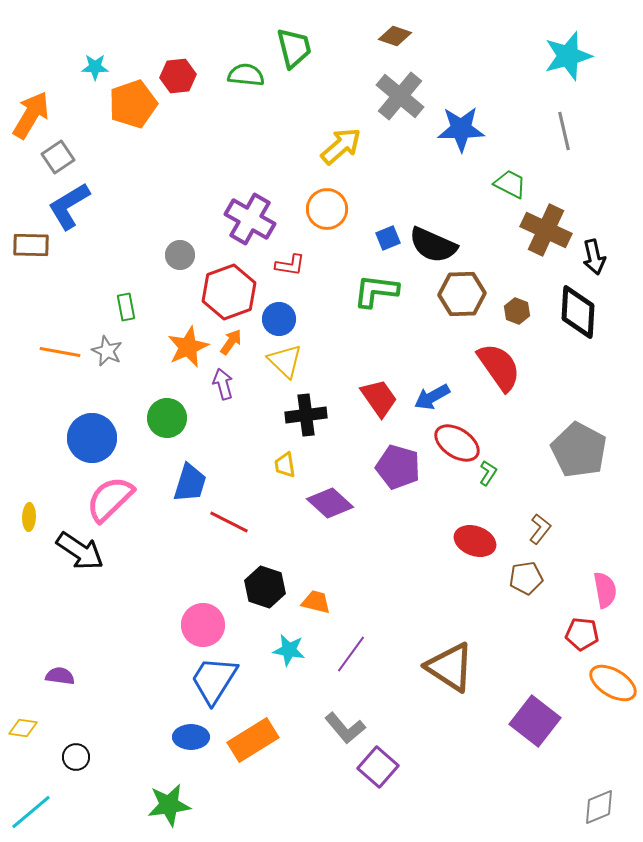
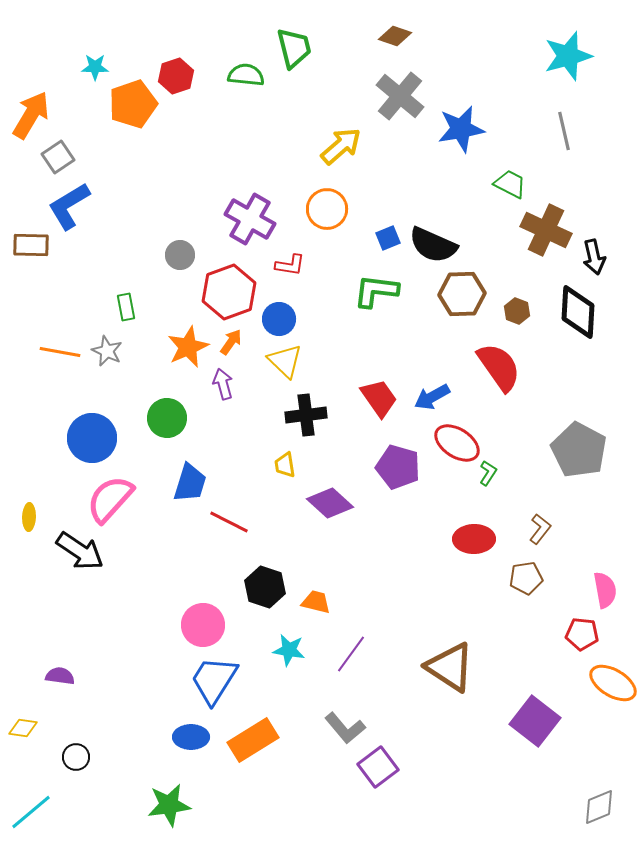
red hexagon at (178, 76): moved 2 px left; rotated 12 degrees counterclockwise
blue star at (461, 129): rotated 9 degrees counterclockwise
pink semicircle at (110, 499): rotated 4 degrees counterclockwise
red ellipse at (475, 541): moved 1 px left, 2 px up; rotated 21 degrees counterclockwise
purple square at (378, 767): rotated 12 degrees clockwise
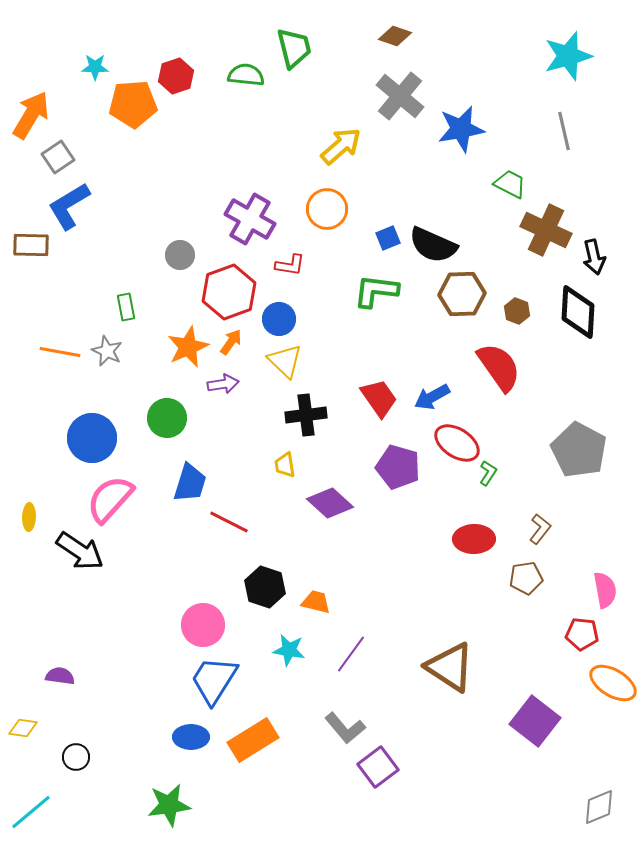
orange pentagon at (133, 104): rotated 15 degrees clockwise
purple arrow at (223, 384): rotated 96 degrees clockwise
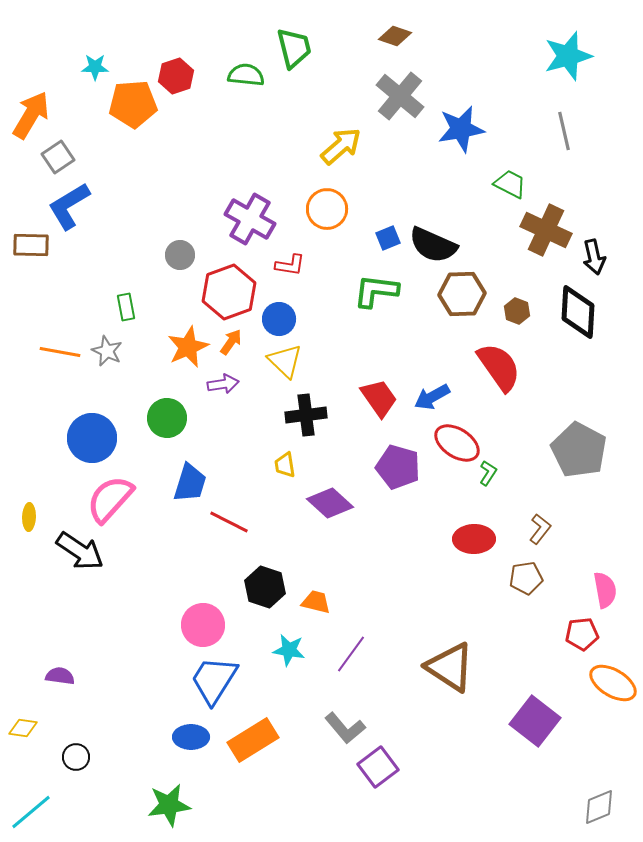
red pentagon at (582, 634): rotated 12 degrees counterclockwise
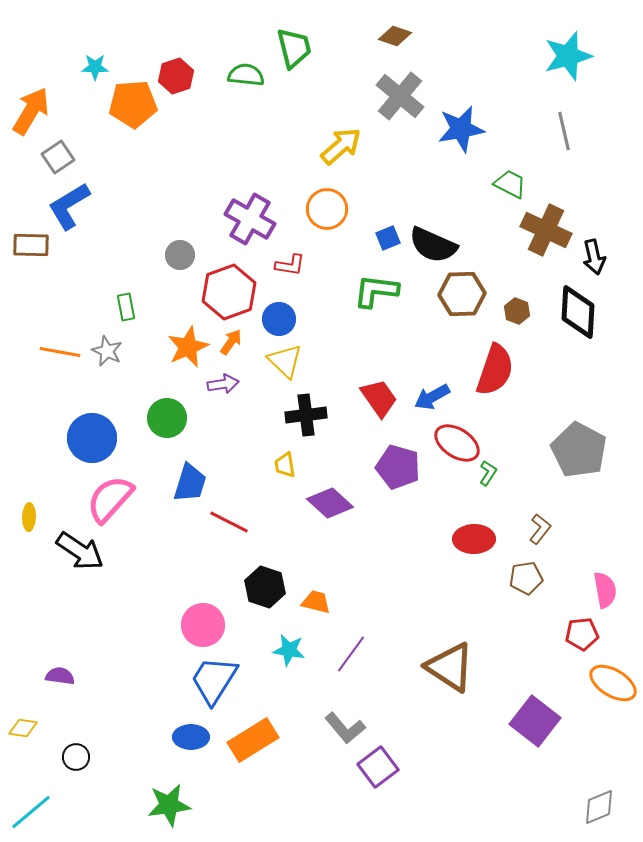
orange arrow at (31, 115): moved 4 px up
red semicircle at (499, 367): moved 4 px left, 3 px down; rotated 54 degrees clockwise
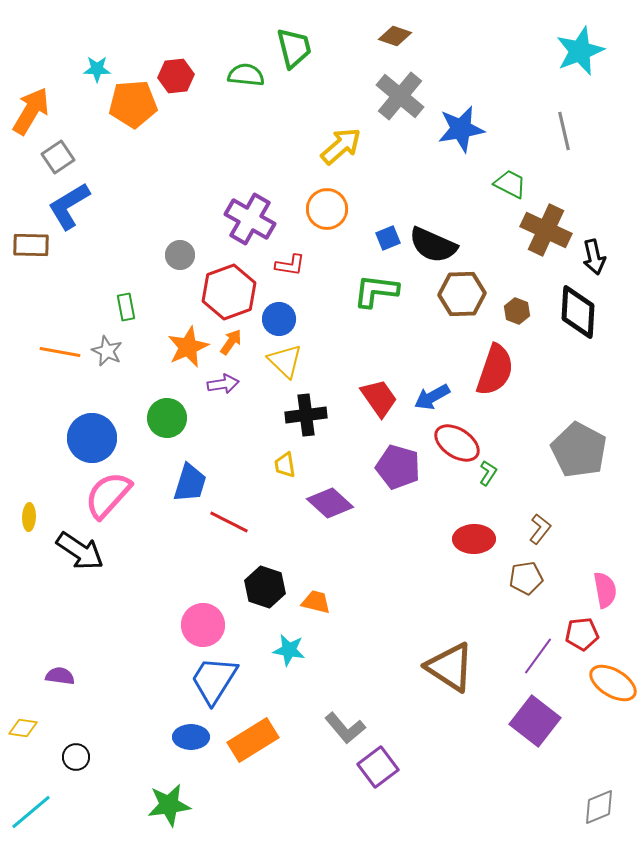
cyan star at (568, 56): moved 12 px right, 5 px up; rotated 6 degrees counterclockwise
cyan star at (95, 67): moved 2 px right, 2 px down
red hexagon at (176, 76): rotated 12 degrees clockwise
pink semicircle at (110, 499): moved 2 px left, 4 px up
purple line at (351, 654): moved 187 px right, 2 px down
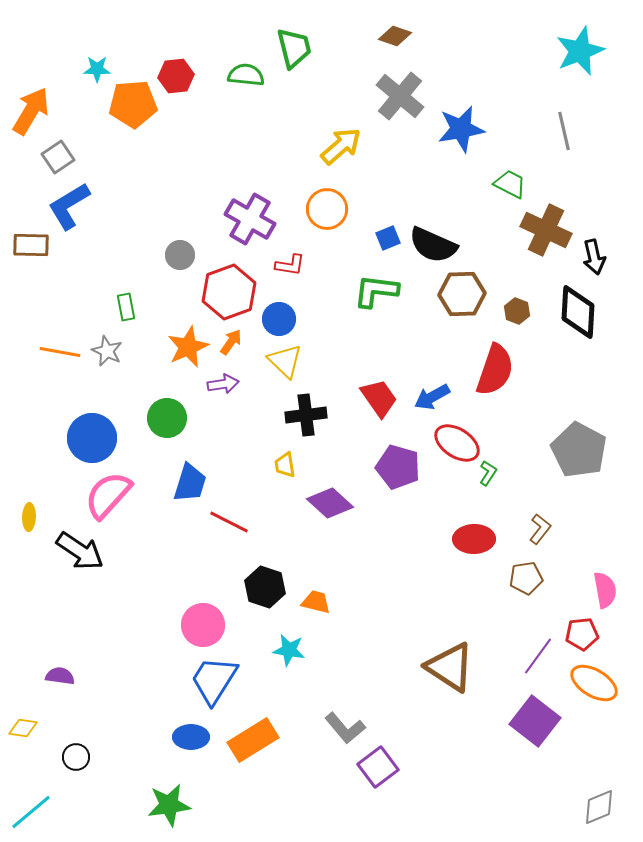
orange ellipse at (613, 683): moved 19 px left
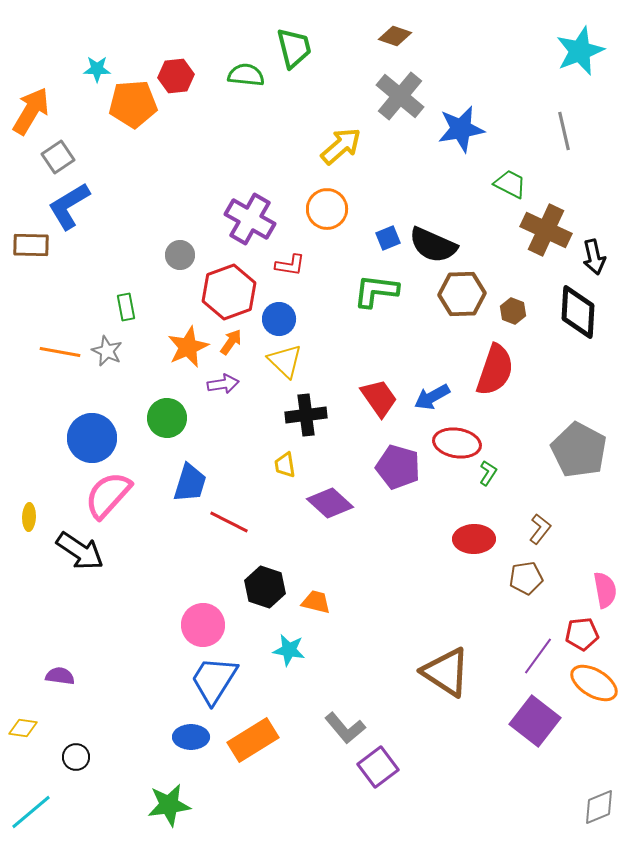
brown hexagon at (517, 311): moved 4 px left
red ellipse at (457, 443): rotated 24 degrees counterclockwise
brown triangle at (450, 667): moved 4 px left, 5 px down
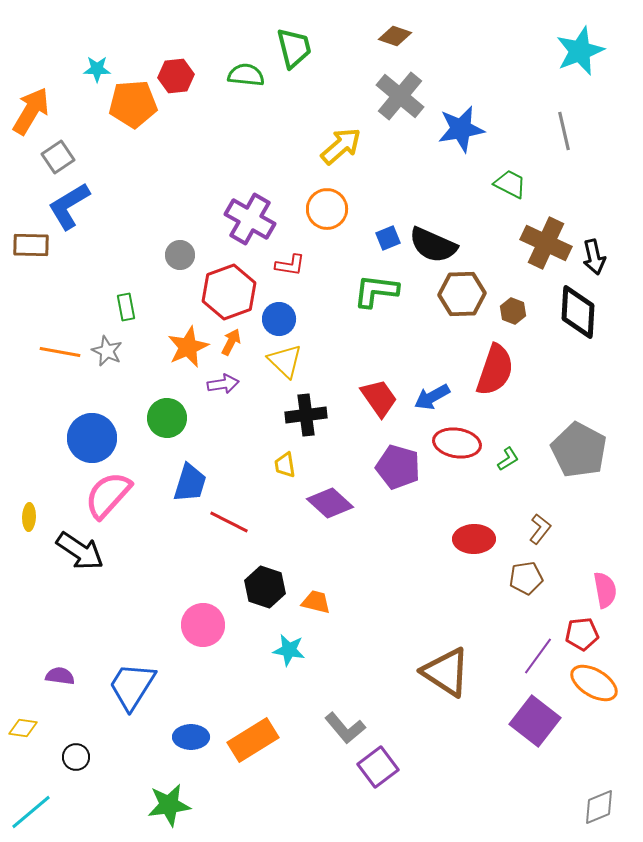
brown cross at (546, 230): moved 13 px down
orange arrow at (231, 342): rotated 8 degrees counterclockwise
green L-shape at (488, 473): moved 20 px right, 14 px up; rotated 25 degrees clockwise
blue trapezoid at (214, 680): moved 82 px left, 6 px down
